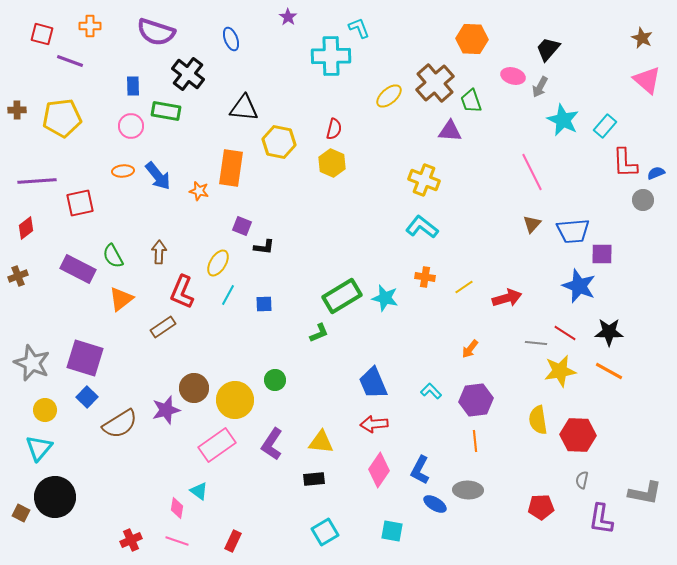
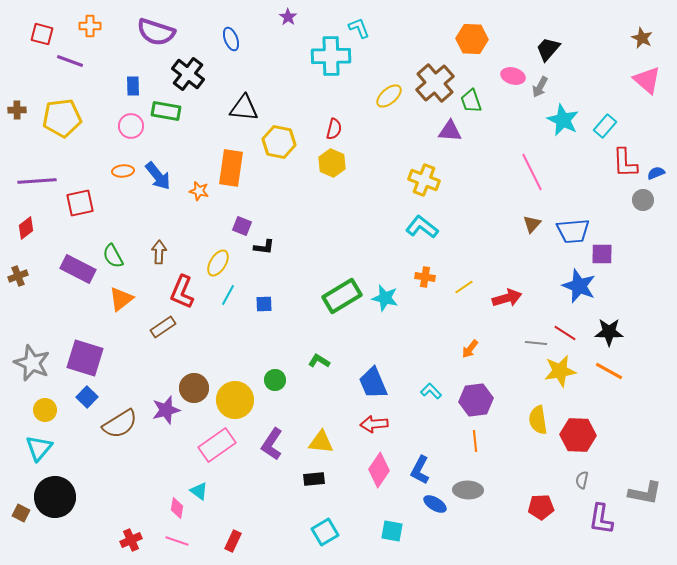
green L-shape at (319, 333): moved 28 px down; rotated 125 degrees counterclockwise
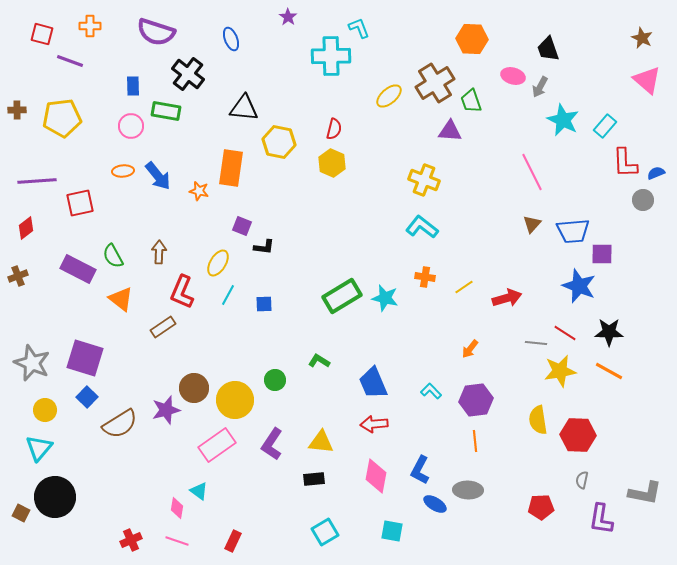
black trapezoid at (548, 49): rotated 60 degrees counterclockwise
brown cross at (435, 83): rotated 9 degrees clockwise
orange triangle at (121, 299): rotated 44 degrees counterclockwise
pink diamond at (379, 470): moved 3 px left, 6 px down; rotated 24 degrees counterclockwise
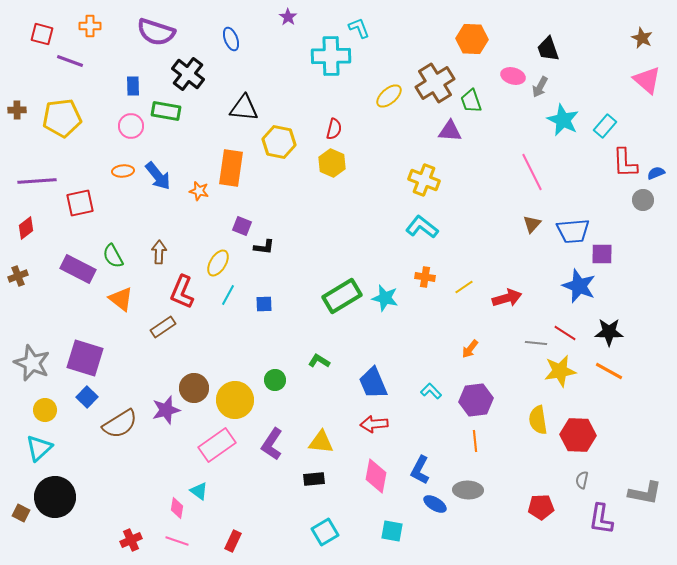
cyan triangle at (39, 448): rotated 8 degrees clockwise
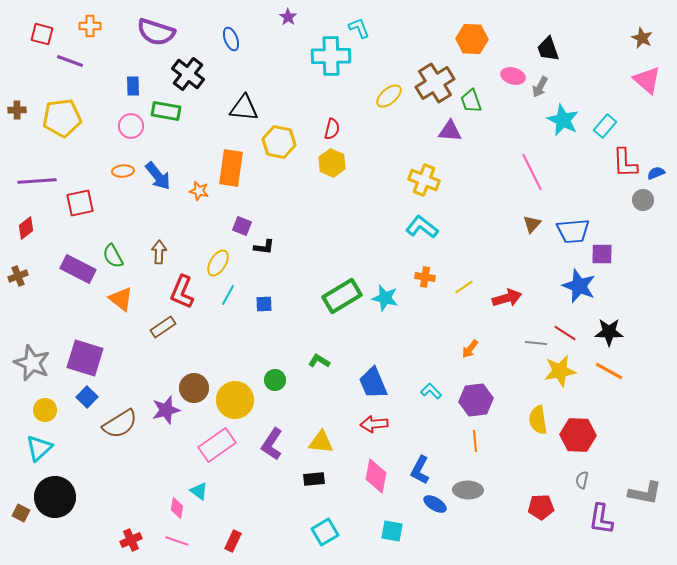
red semicircle at (334, 129): moved 2 px left
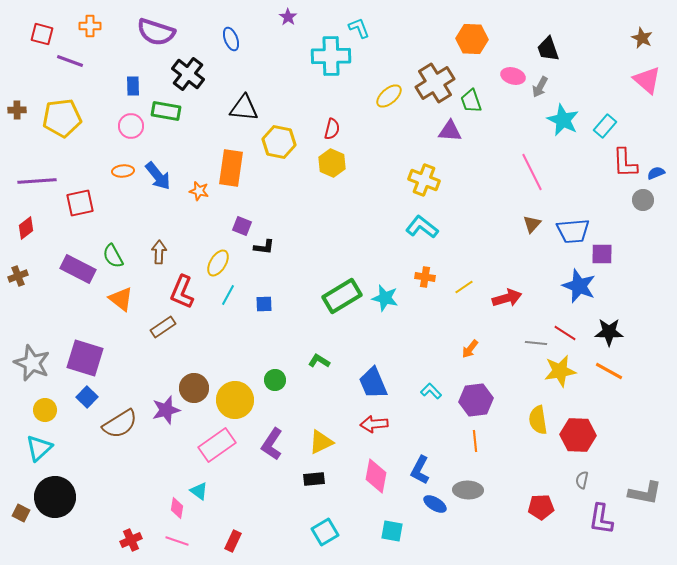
yellow triangle at (321, 442): rotated 32 degrees counterclockwise
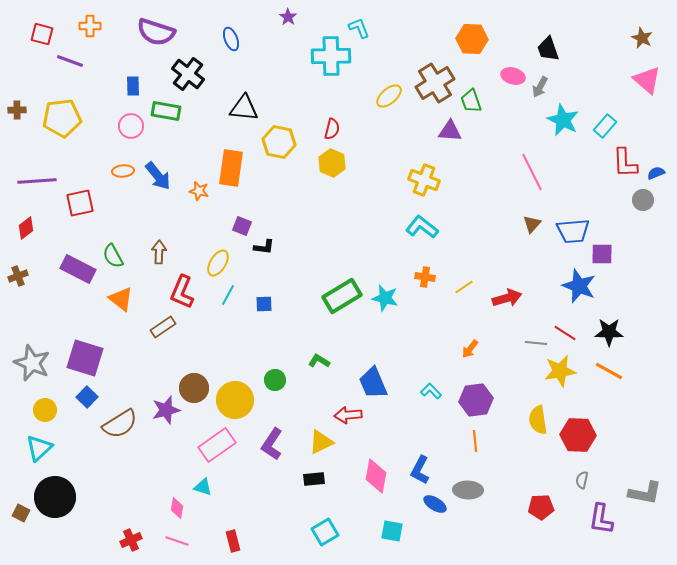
red arrow at (374, 424): moved 26 px left, 9 px up
cyan triangle at (199, 491): moved 4 px right, 4 px up; rotated 18 degrees counterclockwise
red rectangle at (233, 541): rotated 40 degrees counterclockwise
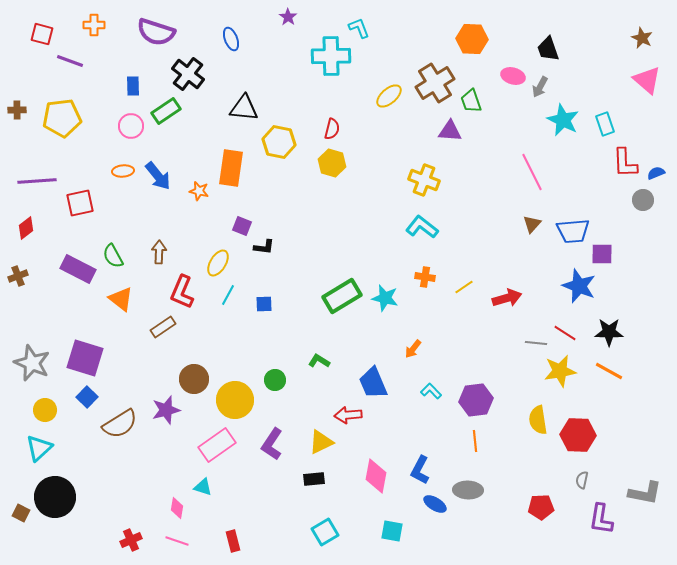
orange cross at (90, 26): moved 4 px right, 1 px up
green rectangle at (166, 111): rotated 44 degrees counterclockwise
cyan rectangle at (605, 126): moved 2 px up; rotated 60 degrees counterclockwise
yellow hexagon at (332, 163): rotated 8 degrees counterclockwise
orange arrow at (470, 349): moved 57 px left
brown circle at (194, 388): moved 9 px up
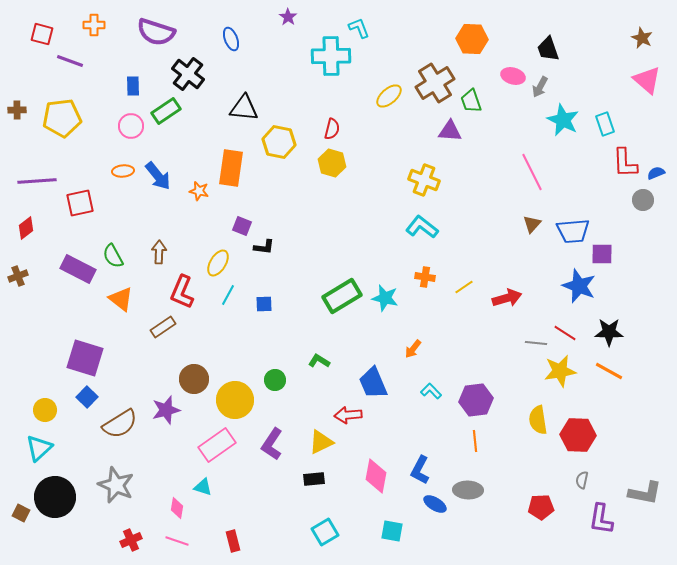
gray star at (32, 363): moved 84 px right, 122 px down
